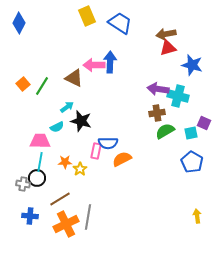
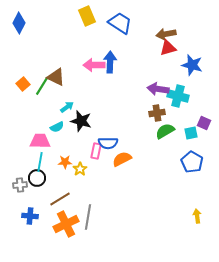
brown triangle: moved 18 px left, 1 px up
gray cross: moved 3 px left, 1 px down; rotated 16 degrees counterclockwise
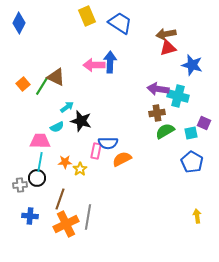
brown line: rotated 40 degrees counterclockwise
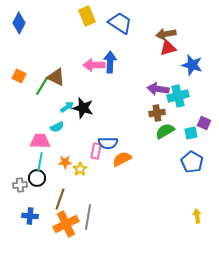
orange square: moved 4 px left, 8 px up; rotated 24 degrees counterclockwise
cyan cross: rotated 30 degrees counterclockwise
black star: moved 2 px right, 13 px up
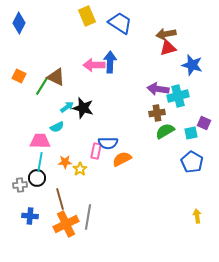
brown line: rotated 35 degrees counterclockwise
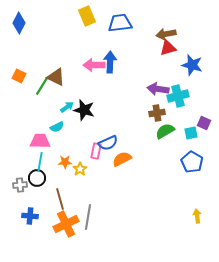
blue trapezoid: rotated 40 degrees counterclockwise
black star: moved 1 px right, 2 px down
blue semicircle: rotated 24 degrees counterclockwise
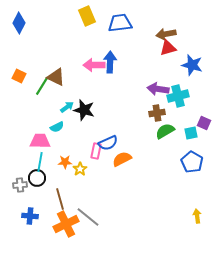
gray line: rotated 60 degrees counterclockwise
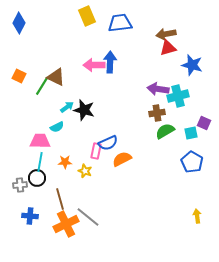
yellow star: moved 5 px right, 2 px down; rotated 16 degrees counterclockwise
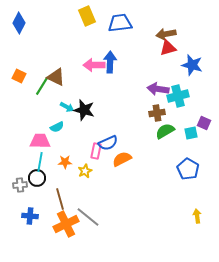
cyan arrow: rotated 64 degrees clockwise
blue pentagon: moved 4 px left, 7 px down
yellow star: rotated 24 degrees clockwise
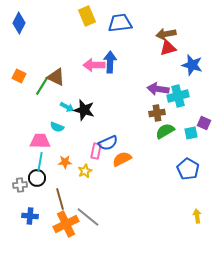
cyan semicircle: rotated 48 degrees clockwise
